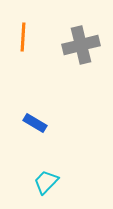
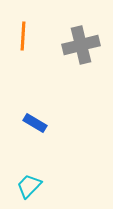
orange line: moved 1 px up
cyan trapezoid: moved 17 px left, 4 px down
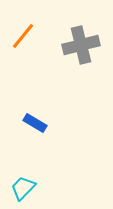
orange line: rotated 36 degrees clockwise
cyan trapezoid: moved 6 px left, 2 px down
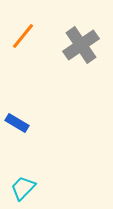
gray cross: rotated 21 degrees counterclockwise
blue rectangle: moved 18 px left
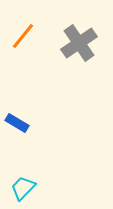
gray cross: moved 2 px left, 2 px up
